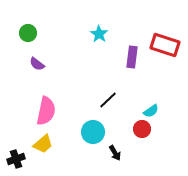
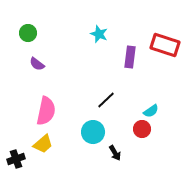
cyan star: rotated 12 degrees counterclockwise
purple rectangle: moved 2 px left
black line: moved 2 px left
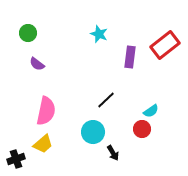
red rectangle: rotated 56 degrees counterclockwise
black arrow: moved 2 px left
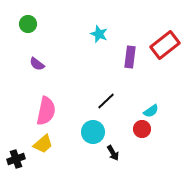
green circle: moved 9 px up
black line: moved 1 px down
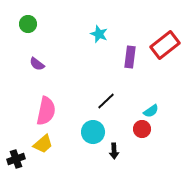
black arrow: moved 1 px right, 2 px up; rotated 28 degrees clockwise
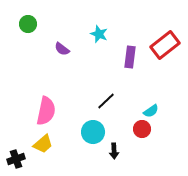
purple semicircle: moved 25 px right, 15 px up
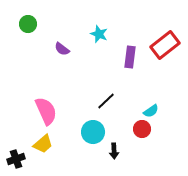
pink semicircle: rotated 36 degrees counterclockwise
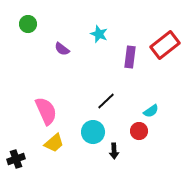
red circle: moved 3 px left, 2 px down
yellow trapezoid: moved 11 px right, 1 px up
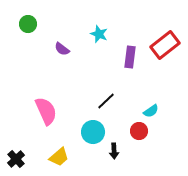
yellow trapezoid: moved 5 px right, 14 px down
black cross: rotated 24 degrees counterclockwise
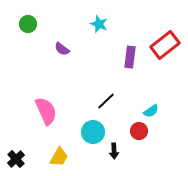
cyan star: moved 10 px up
yellow trapezoid: rotated 20 degrees counterclockwise
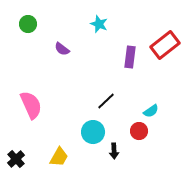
pink semicircle: moved 15 px left, 6 px up
